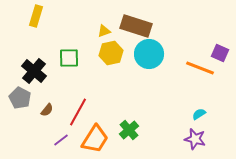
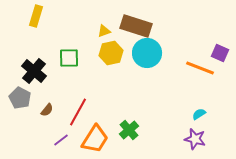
cyan circle: moved 2 px left, 1 px up
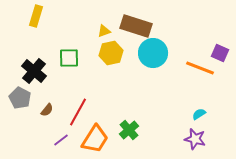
cyan circle: moved 6 px right
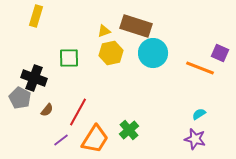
black cross: moved 7 px down; rotated 20 degrees counterclockwise
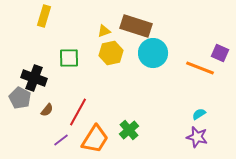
yellow rectangle: moved 8 px right
purple star: moved 2 px right, 2 px up
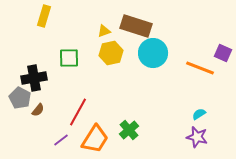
purple square: moved 3 px right
black cross: rotated 30 degrees counterclockwise
brown semicircle: moved 9 px left
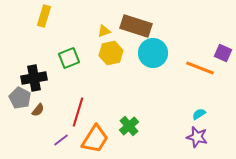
green square: rotated 20 degrees counterclockwise
red line: rotated 12 degrees counterclockwise
green cross: moved 4 px up
